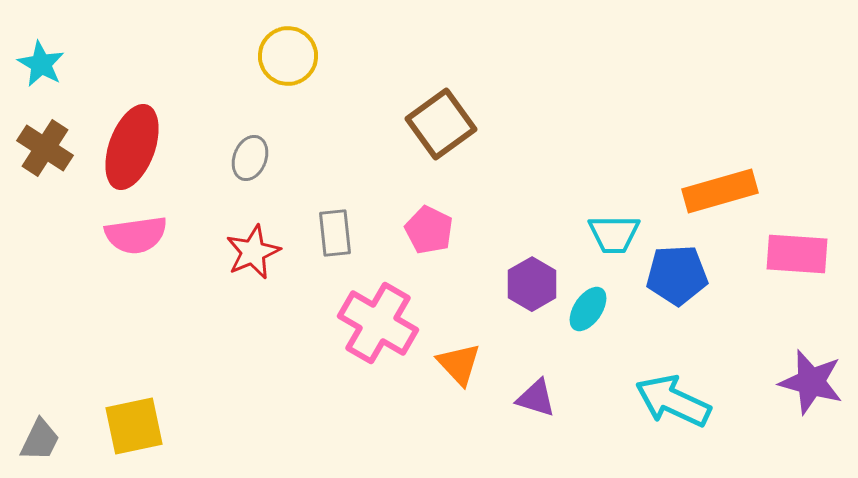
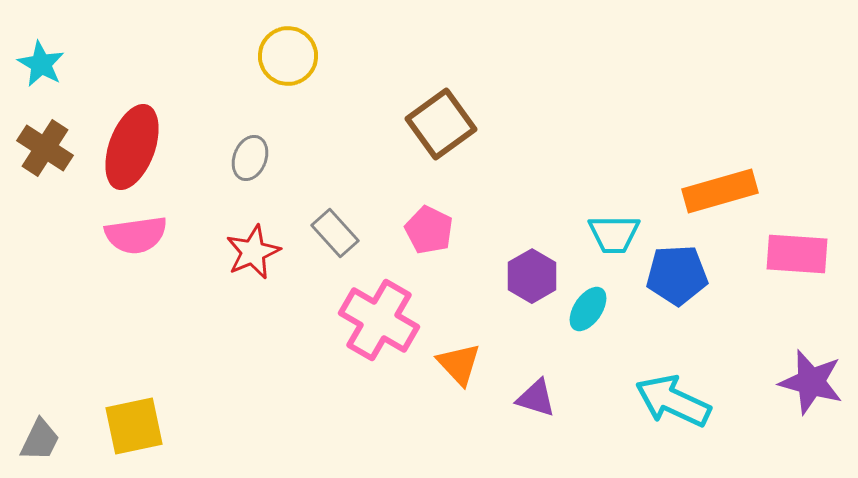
gray rectangle: rotated 36 degrees counterclockwise
purple hexagon: moved 8 px up
pink cross: moved 1 px right, 3 px up
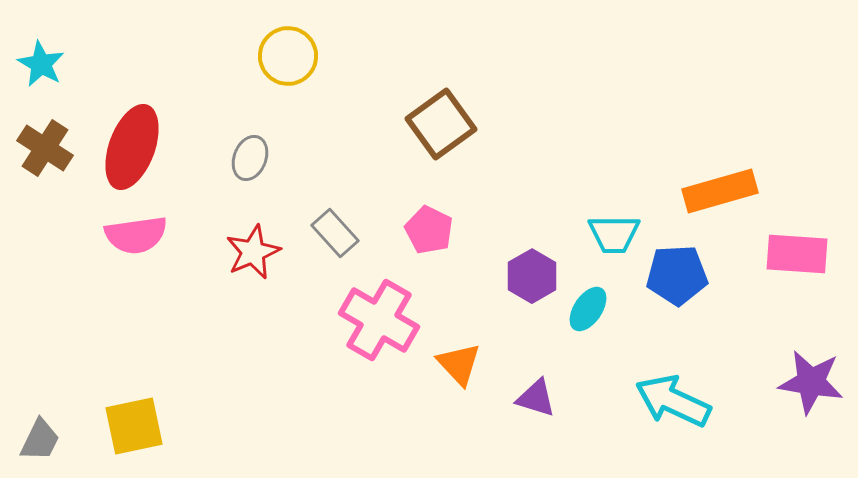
purple star: rotated 6 degrees counterclockwise
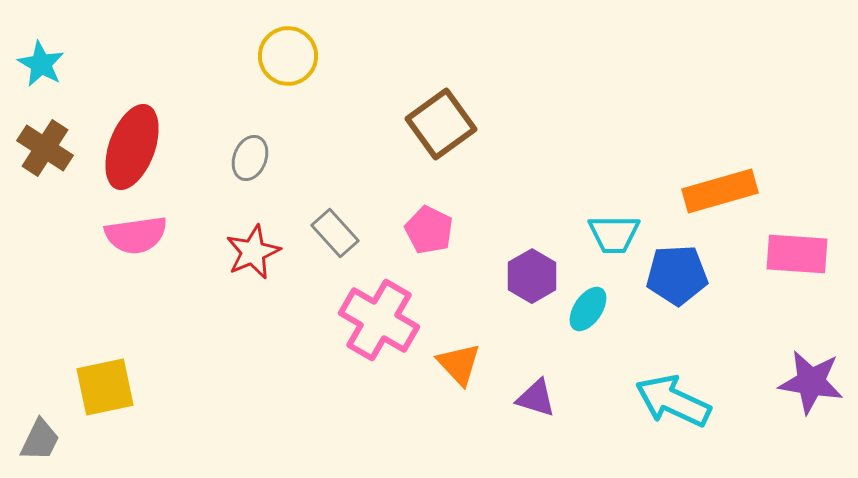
yellow square: moved 29 px left, 39 px up
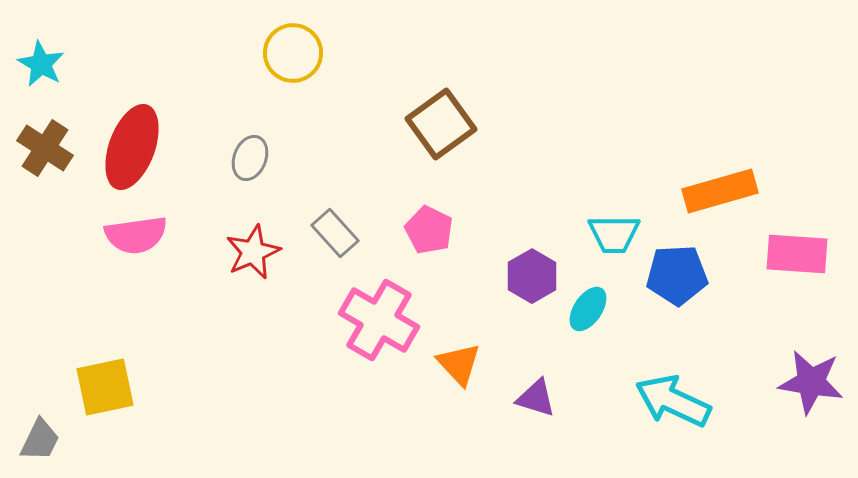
yellow circle: moved 5 px right, 3 px up
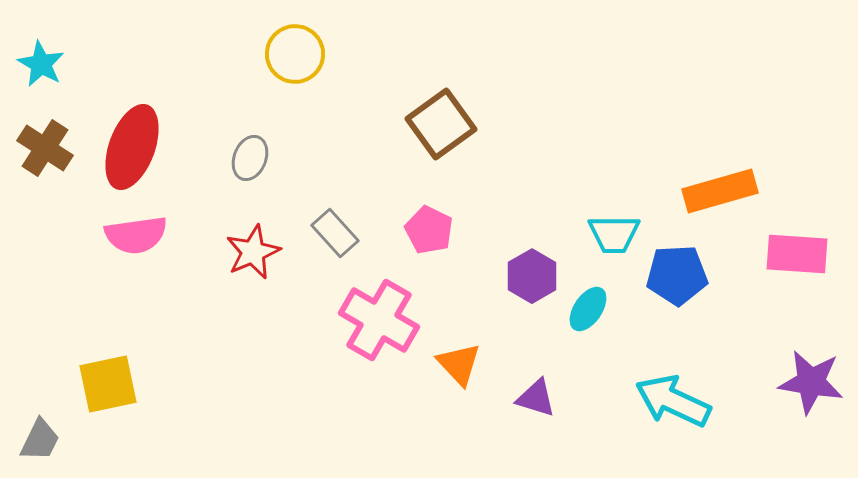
yellow circle: moved 2 px right, 1 px down
yellow square: moved 3 px right, 3 px up
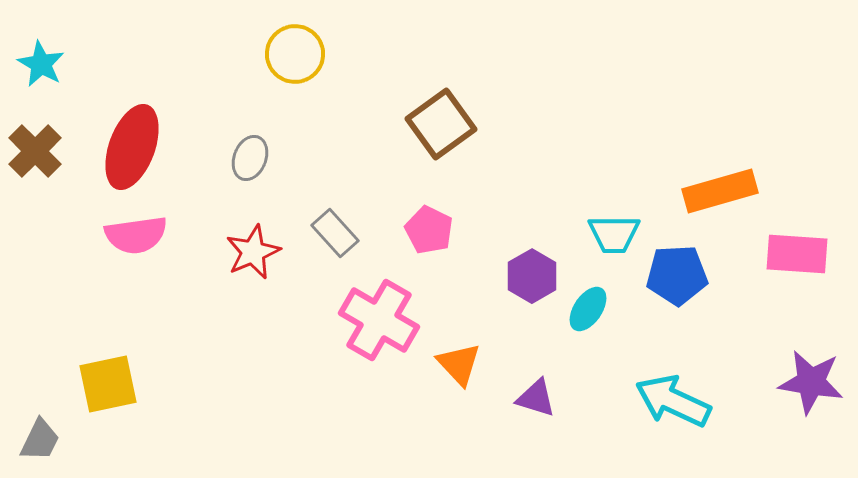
brown cross: moved 10 px left, 3 px down; rotated 12 degrees clockwise
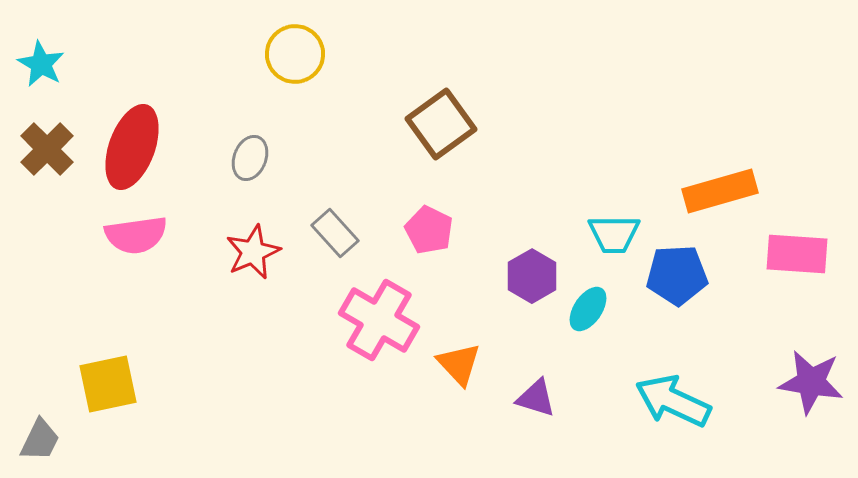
brown cross: moved 12 px right, 2 px up
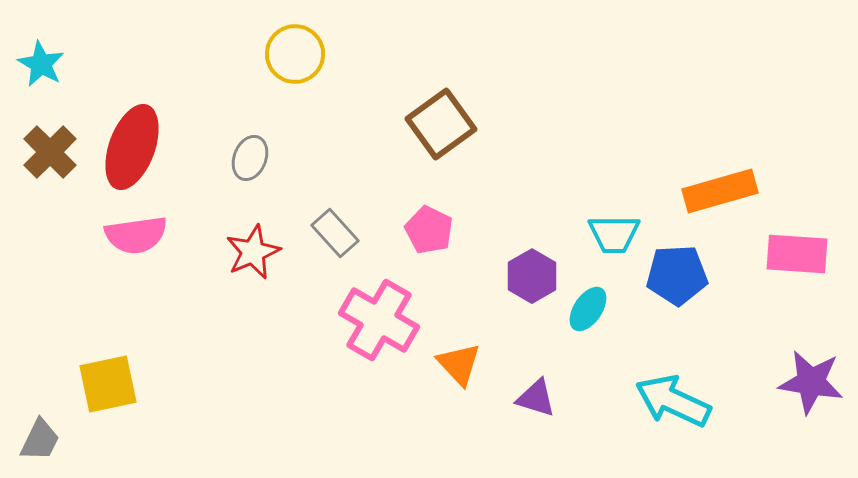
brown cross: moved 3 px right, 3 px down
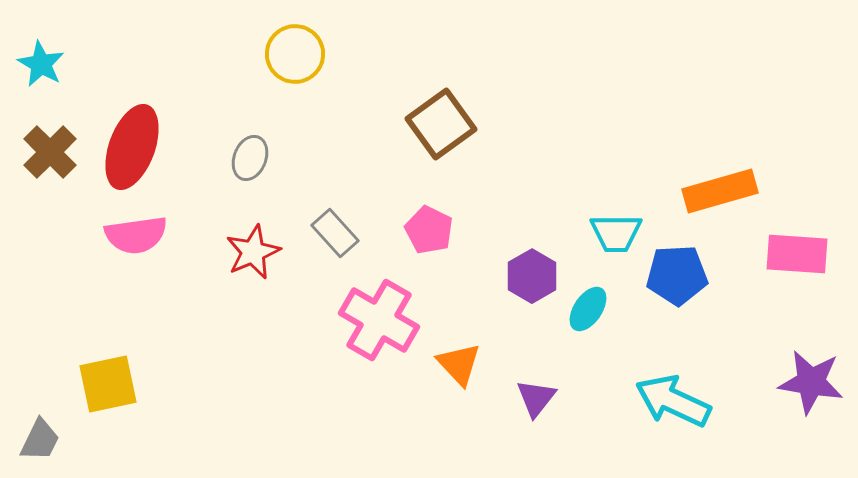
cyan trapezoid: moved 2 px right, 1 px up
purple triangle: rotated 51 degrees clockwise
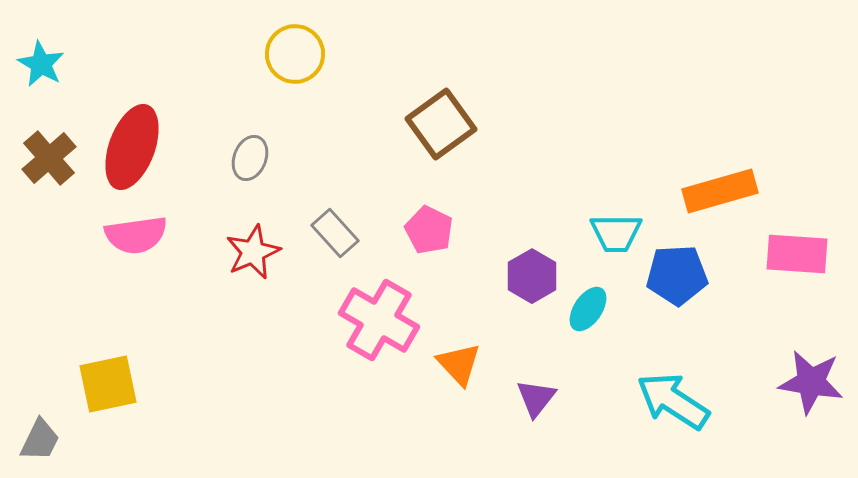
brown cross: moved 1 px left, 6 px down; rotated 4 degrees clockwise
cyan arrow: rotated 8 degrees clockwise
